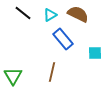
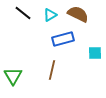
blue rectangle: rotated 65 degrees counterclockwise
brown line: moved 2 px up
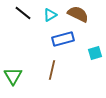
cyan square: rotated 16 degrees counterclockwise
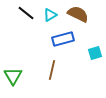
black line: moved 3 px right
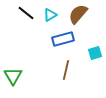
brown semicircle: rotated 75 degrees counterclockwise
brown line: moved 14 px right
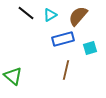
brown semicircle: moved 2 px down
cyan square: moved 5 px left, 5 px up
green triangle: rotated 18 degrees counterclockwise
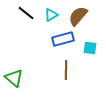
cyan triangle: moved 1 px right
cyan square: rotated 24 degrees clockwise
brown line: rotated 12 degrees counterclockwise
green triangle: moved 1 px right, 2 px down
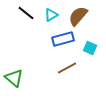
cyan square: rotated 16 degrees clockwise
brown line: moved 1 px right, 2 px up; rotated 60 degrees clockwise
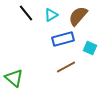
black line: rotated 12 degrees clockwise
brown line: moved 1 px left, 1 px up
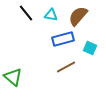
cyan triangle: rotated 40 degrees clockwise
green triangle: moved 1 px left, 1 px up
